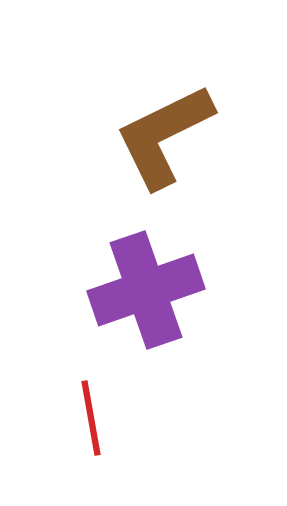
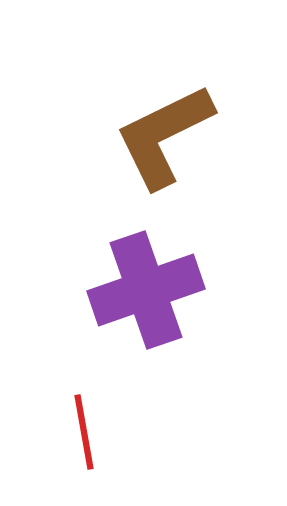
red line: moved 7 px left, 14 px down
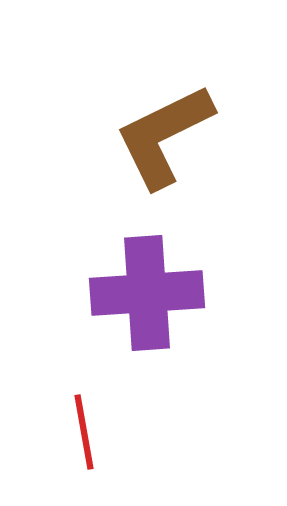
purple cross: moved 1 px right, 3 px down; rotated 15 degrees clockwise
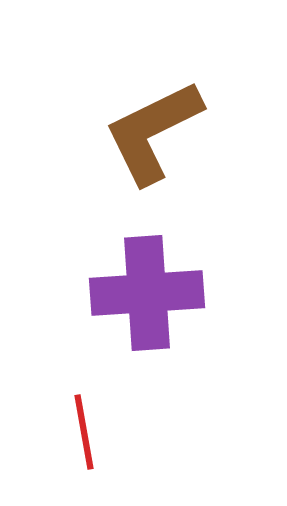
brown L-shape: moved 11 px left, 4 px up
